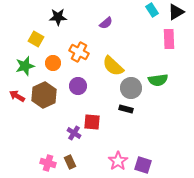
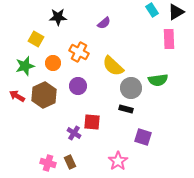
purple semicircle: moved 2 px left
purple square: moved 28 px up
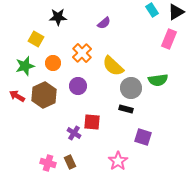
pink rectangle: rotated 24 degrees clockwise
orange cross: moved 3 px right, 1 px down; rotated 18 degrees clockwise
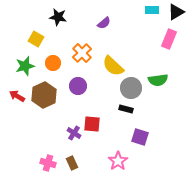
cyan rectangle: rotated 56 degrees counterclockwise
black star: rotated 12 degrees clockwise
red square: moved 2 px down
purple square: moved 3 px left
brown rectangle: moved 2 px right, 1 px down
